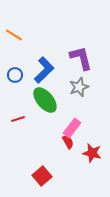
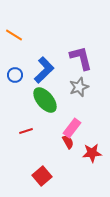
red line: moved 8 px right, 12 px down
red star: rotated 18 degrees counterclockwise
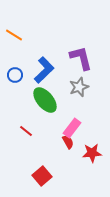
red line: rotated 56 degrees clockwise
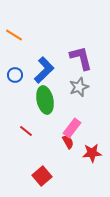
green ellipse: rotated 28 degrees clockwise
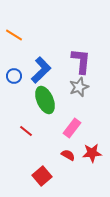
purple L-shape: moved 3 px down; rotated 20 degrees clockwise
blue L-shape: moved 3 px left
blue circle: moved 1 px left, 1 px down
green ellipse: rotated 12 degrees counterclockwise
red semicircle: moved 13 px down; rotated 32 degrees counterclockwise
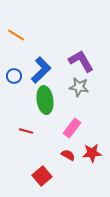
orange line: moved 2 px right
purple L-shape: rotated 36 degrees counterclockwise
gray star: rotated 30 degrees clockwise
green ellipse: rotated 16 degrees clockwise
red line: rotated 24 degrees counterclockwise
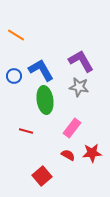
blue L-shape: rotated 76 degrees counterclockwise
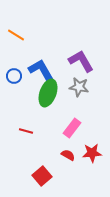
green ellipse: moved 3 px right, 7 px up; rotated 28 degrees clockwise
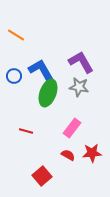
purple L-shape: moved 1 px down
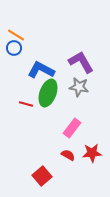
blue L-shape: rotated 32 degrees counterclockwise
blue circle: moved 28 px up
red line: moved 27 px up
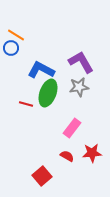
blue circle: moved 3 px left
gray star: rotated 18 degrees counterclockwise
red semicircle: moved 1 px left, 1 px down
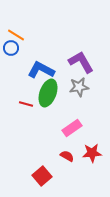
pink rectangle: rotated 18 degrees clockwise
